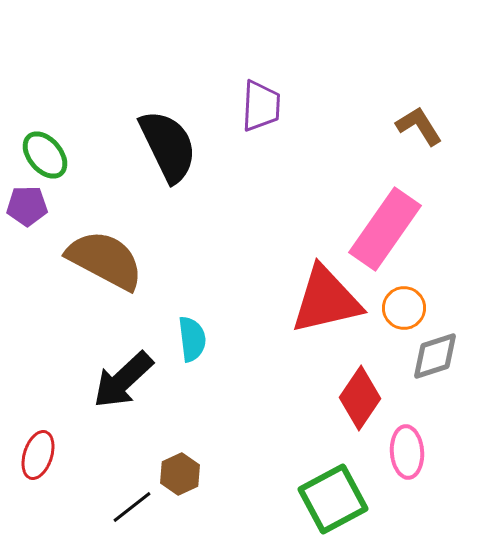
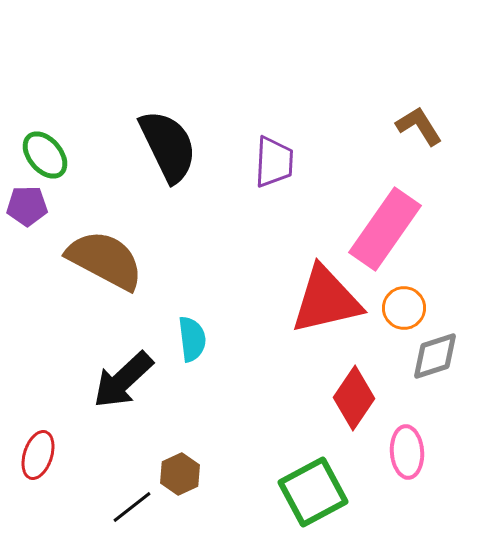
purple trapezoid: moved 13 px right, 56 px down
red diamond: moved 6 px left
green square: moved 20 px left, 7 px up
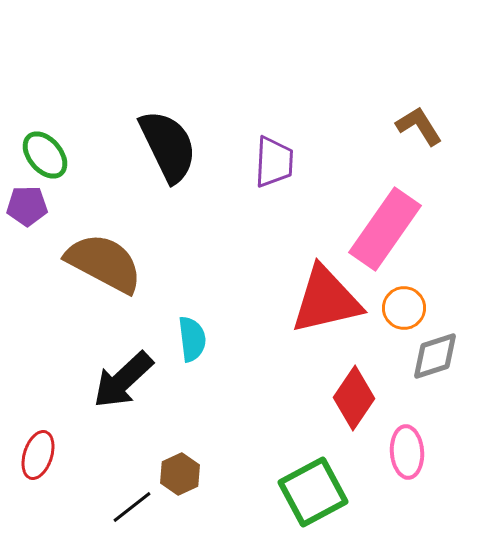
brown semicircle: moved 1 px left, 3 px down
